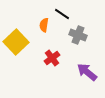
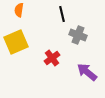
black line: rotated 42 degrees clockwise
orange semicircle: moved 25 px left, 15 px up
yellow square: rotated 20 degrees clockwise
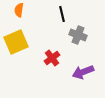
purple arrow: moved 4 px left; rotated 60 degrees counterclockwise
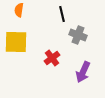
yellow square: rotated 25 degrees clockwise
purple arrow: rotated 45 degrees counterclockwise
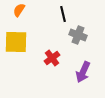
orange semicircle: rotated 24 degrees clockwise
black line: moved 1 px right
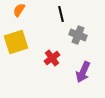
black line: moved 2 px left
yellow square: rotated 20 degrees counterclockwise
